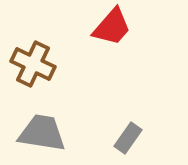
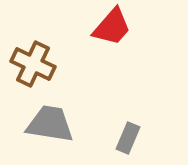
gray trapezoid: moved 8 px right, 9 px up
gray rectangle: rotated 12 degrees counterclockwise
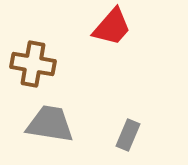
brown cross: rotated 15 degrees counterclockwise
gray rectangle: moved 3 px up
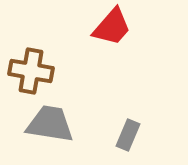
brown cross: moved 2 px left, 7 px down
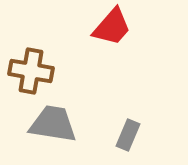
gray trapezoid: moved 3 px right
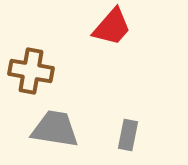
gray trapezoid: moved 2 px right, 5 px down
gray rectangle: rotated 12 degrees counterclockwise
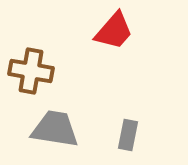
red trapezoid: moved 2 px right, 4 px down
